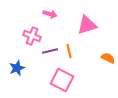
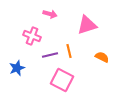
purple line: moved 4 px down
orange semicircle: moved 6 px left, 1 px up
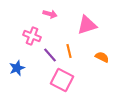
purple line: rotated 63 degrees clockwise
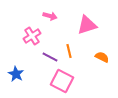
pink arrow: moved 2 px down
pink cross: rotated 36 degrees clockwise
purple line: moved 2 px down; rotated 21 degrees counterclockwise
blue star: moved 1 px left, 6 px down; rotated 21 degrees counterclockwise
pink square: moved 1 px down
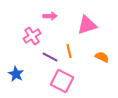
pink arrow: rotated 16 degrees counterclockwise
